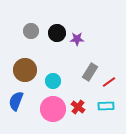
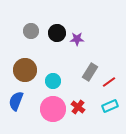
cyan rectangle: moved 4 px right; rotated 21 degrees counterclockwise
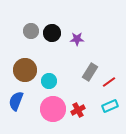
black circle: moved 5 px left
cyan circle: moved 4 px left
red cross: moved 3 px down; rotated 24 degrees clockwise
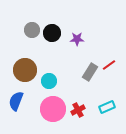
gray circle: moved 1 px right, 1 px up
red line: moved 17 px up
cyan rectangle: moved 3 px left, 1 px down
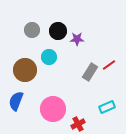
black circle: moved 6 px right, 2 px up
cyan circle: moved 24 px up
red cross: moved 14 px down
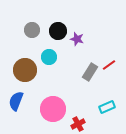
purple star: rotated 16 degrees clockwise
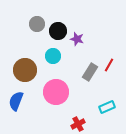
gray circle: moved 5 px right, 6 px up
cyan circle: moved 4 px right, 1 px up
red line: rotated 24 degrees counterclockwise
pink circle: moved 3 px right, 17 px up
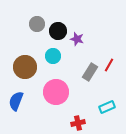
brown circle: moved 3 px up
red cross: moved 1 px up; rotated 16 degrees clockwise
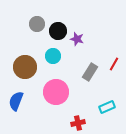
red line: moved 5 px right, 1 px up
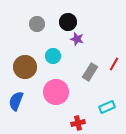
black circle: moved 10 px right, 9 px up
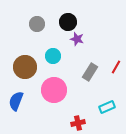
red line: moved 2 px right, 3 px down
pink circle: moved 2 px left, 2 px up
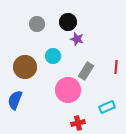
red line: rotated 24 degrees counterclockwise
gray rectangle: moved 4 px left, 1 px up
pink circle: moved 14 px right
blue semicircle: moved 1 px left, 1 px up
